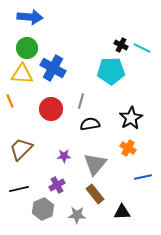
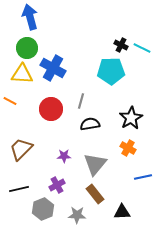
blue arrow: rotated 110 degrees counterclockwise
orange line: rotated 40 degrees counterclockwise
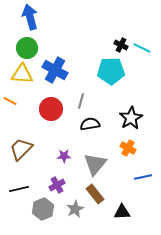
blue cross: moved 2 px right, 2 px down
gray star: moved 2 px left, 6 px up; rotated 30 degrees counterclockwise
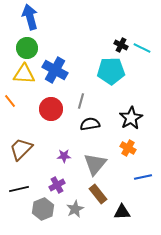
yellow triangle: moved 2 px right
orange line: rotated 24 degrees clockwise
brown rectangle: moved 3 px right
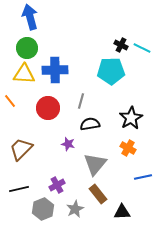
blue cross: rotated 30 degrees counterclockwise
red circle: moved 3 px left, 1 px up
purple star: moved 4 px right, 12 px up; rotated 16 degrees clockwise
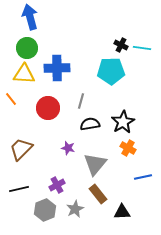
cyan line: rotated 18 degrees counterclockwise
blue cross: moved 2 px right, 2 px up
orange line: moved 1 px right, 2 px up
black star: moved 8 px left, 4 px down
purple star: moved 4 px down
gray hexagon: moved 2 px right, 1 px down
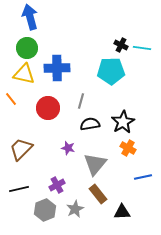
yellow triangle: rotated 10 degrees clockwise
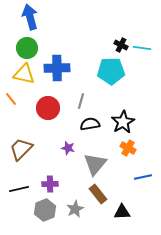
purple cross: moved 7 px left, 1 px up; rotated 28 degrees clockwise
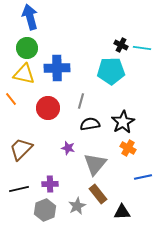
gray star: moved 2 px right, 3 px up
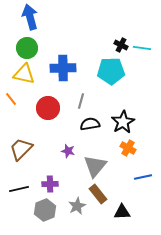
blue cross: moved 6 px right
purple star: moved 3 px down
gray triangle: moved 2 px down
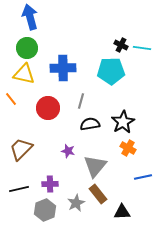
gray star: moved 1 px left, 3 px up
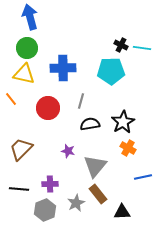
black line: rotated 18 degrees clockwise
